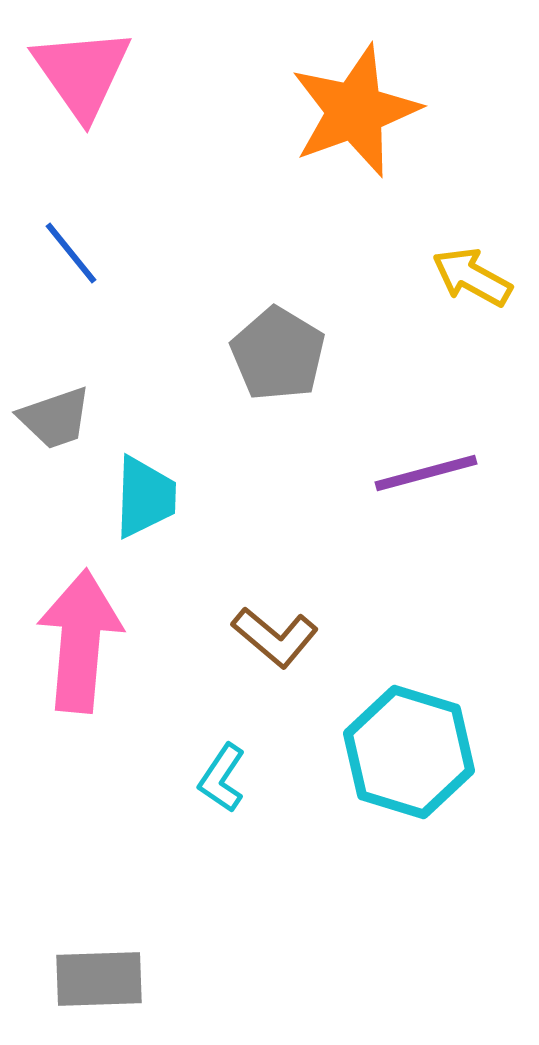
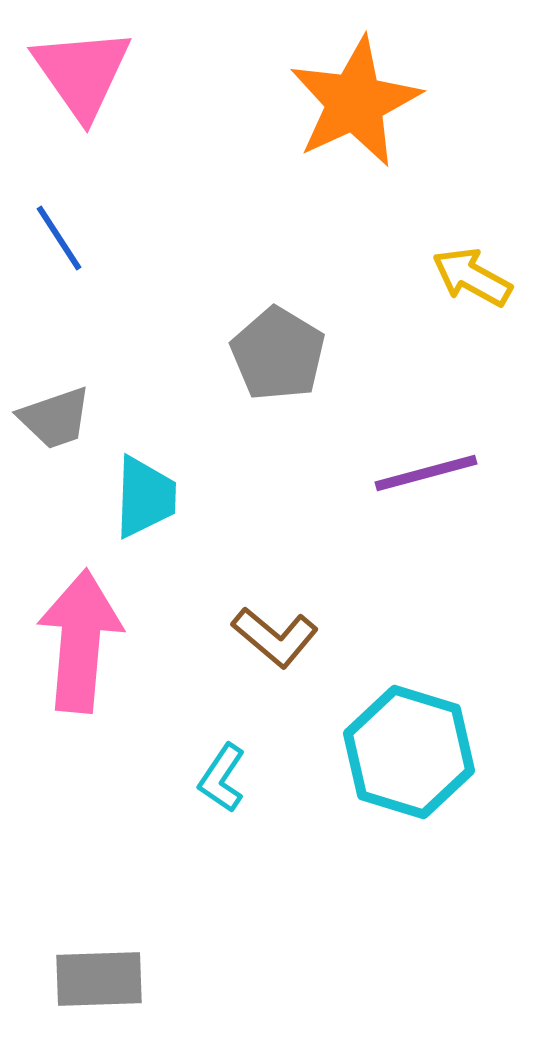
orange star: moved 9 px up; rotated 5 degrees counterclockwise
blue line: moved 12 px left, 15 px up; rotated 6 degrees clockwise
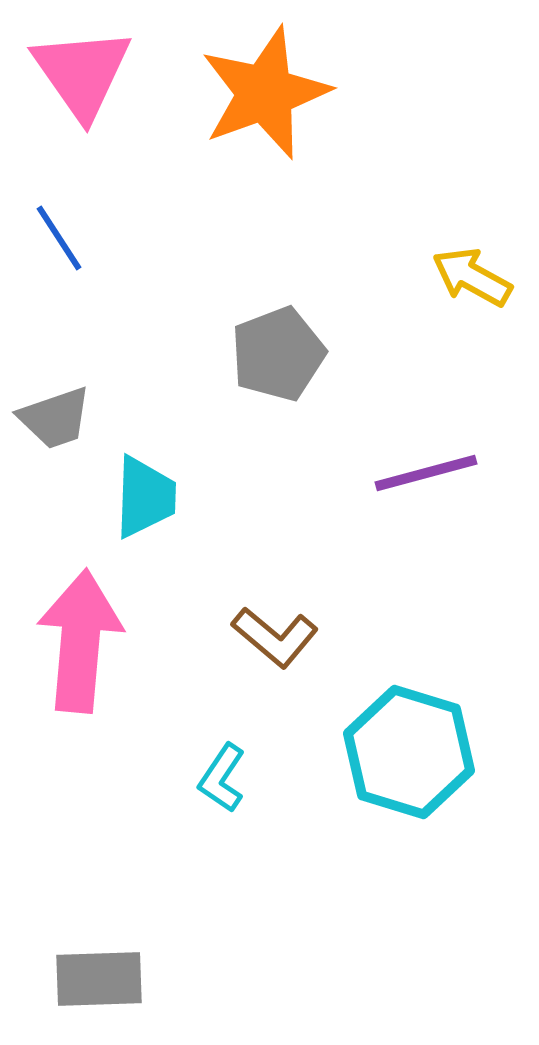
orange star: moved 90 px left, 9 px up; rotated 5 degrees clockwise
gray pentagon: rotated 20 degrees clockwise
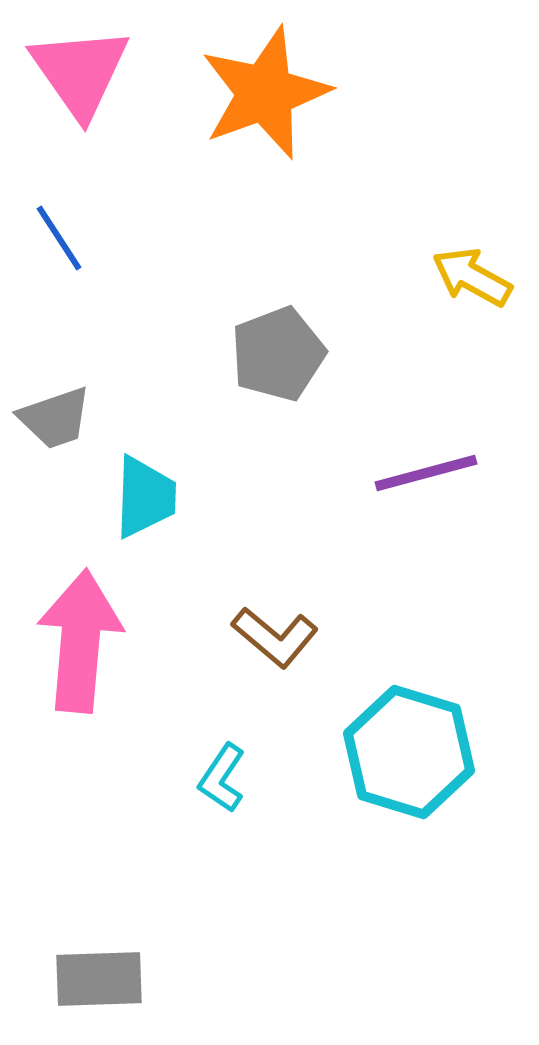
pink triangle: moved 2 px left, 1 px up
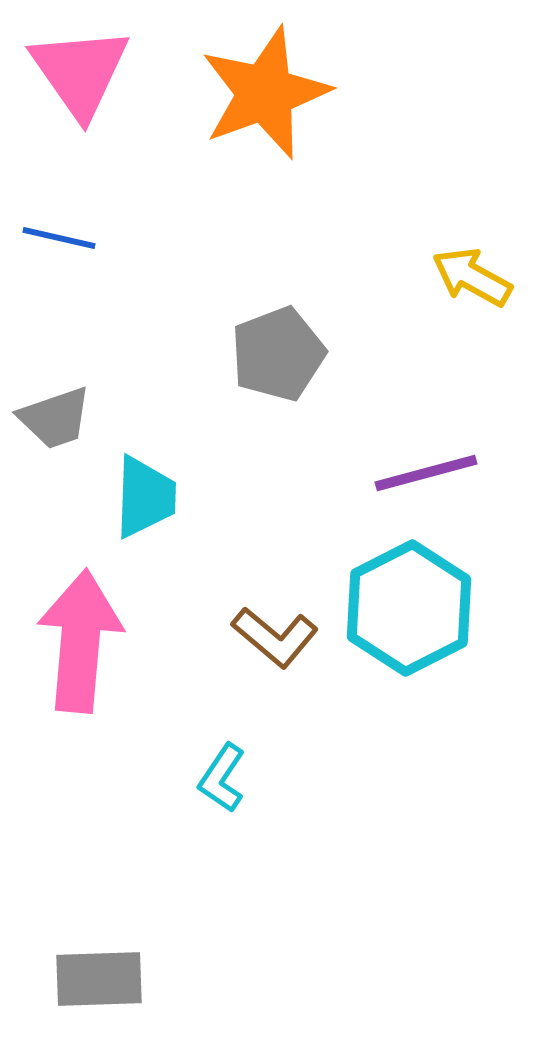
blue line: rotated 44 degrees counterclockwise
cyan hexagon: moved 144 px up; rotated 16 degrees clockwise
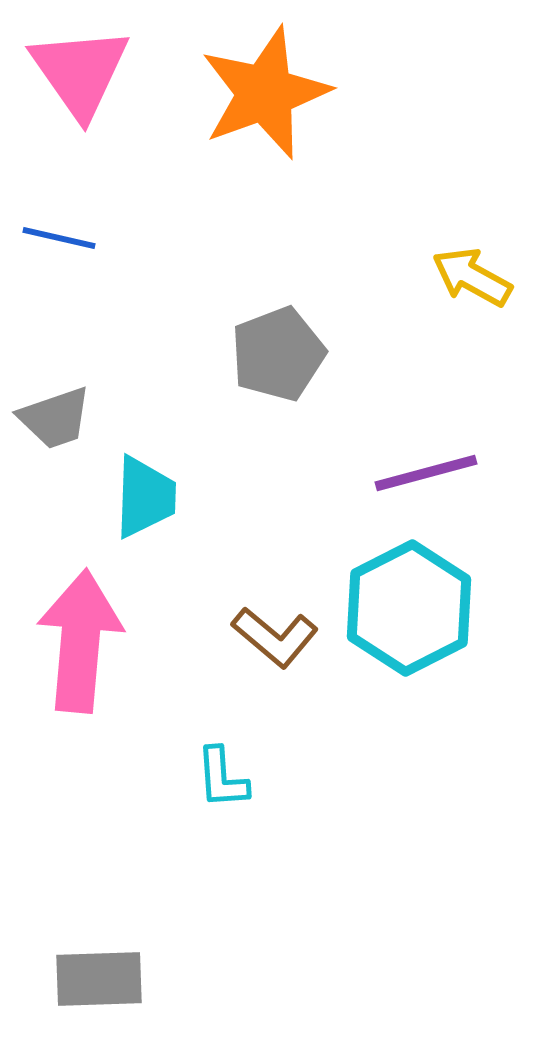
cyan L-shape: rotated 38 degrees counterclockwise
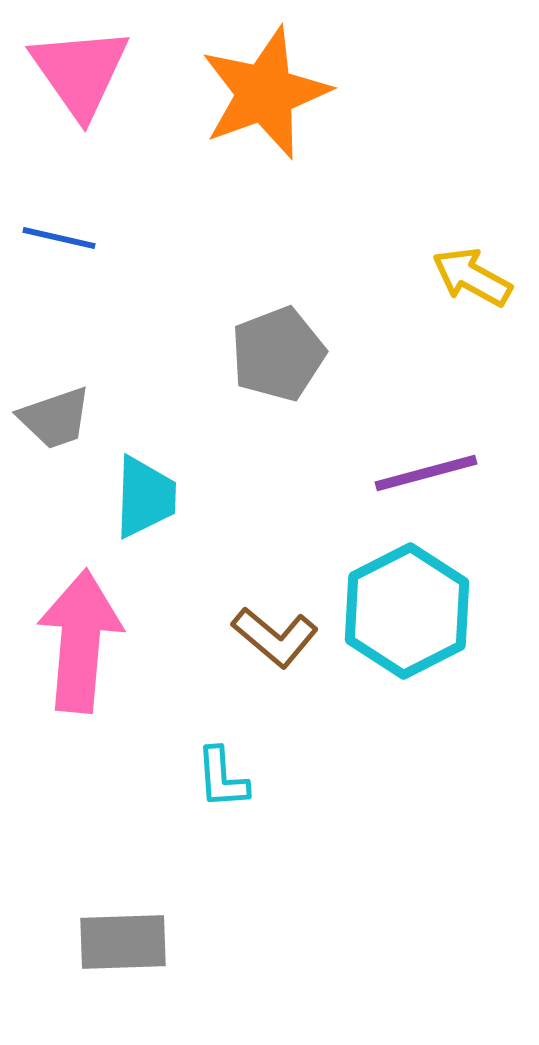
cyan hexagon: moved 2 px left, 3 px down
gray rectangle: moved 24 px right, 37 px up
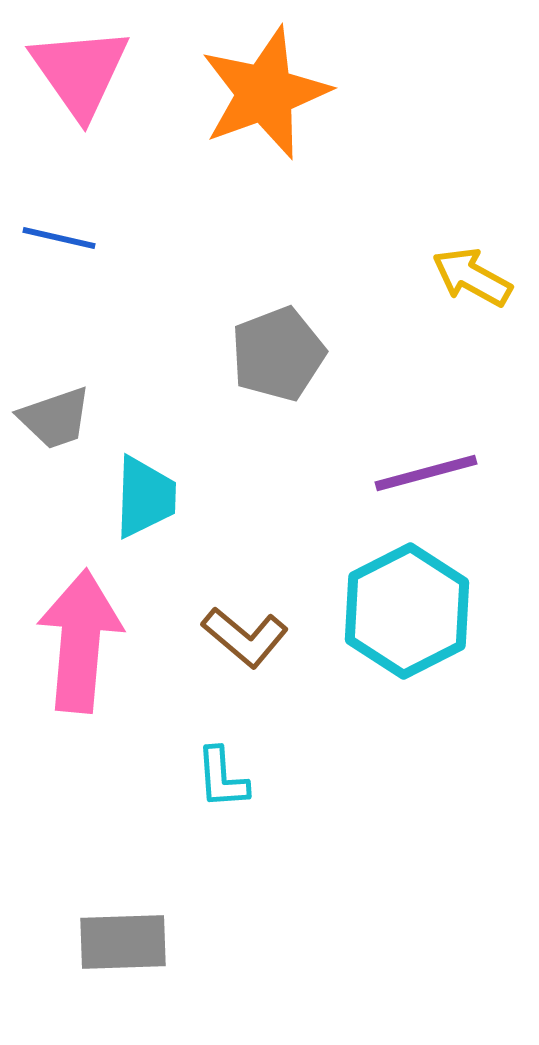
brown L-shape: moved 30 px left
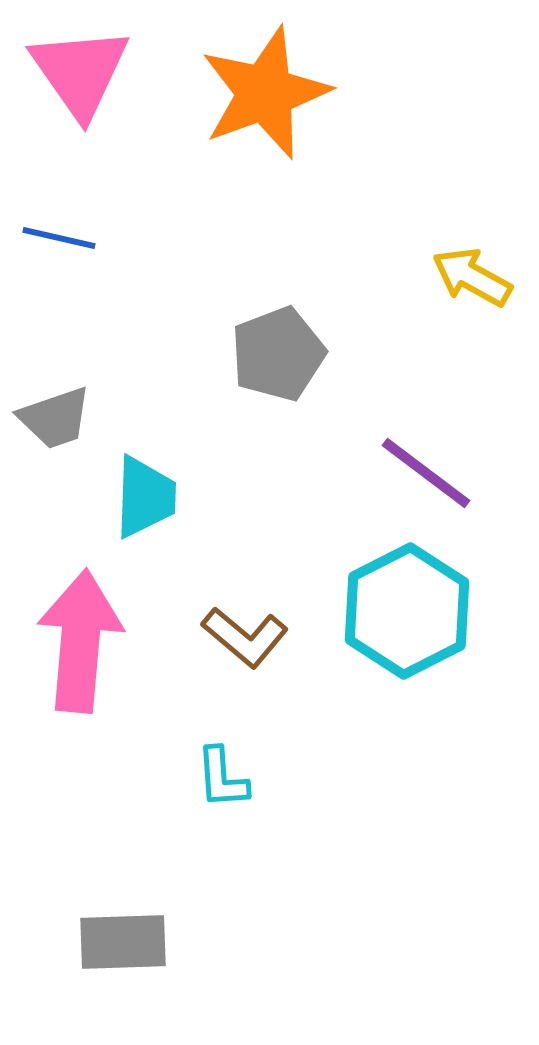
purple line: rotated 52 degrees clockwise
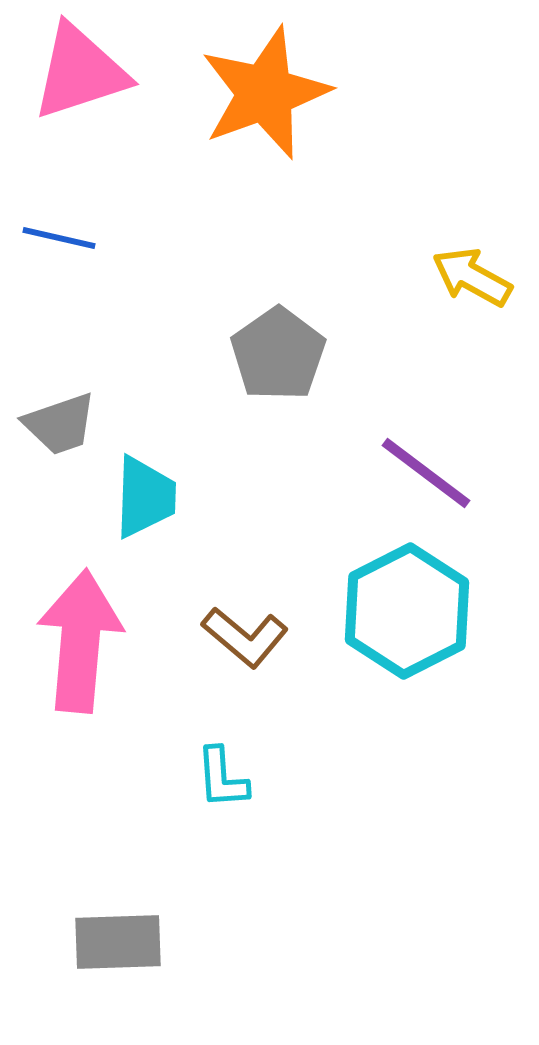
pink triangle: rotated 47 degrees clockwise
gray pentagon: rotated 14 degrees counterclockwise
gray trapezoid: moved 5 px right, 6 px down
gray rectangle: moved 5 px left
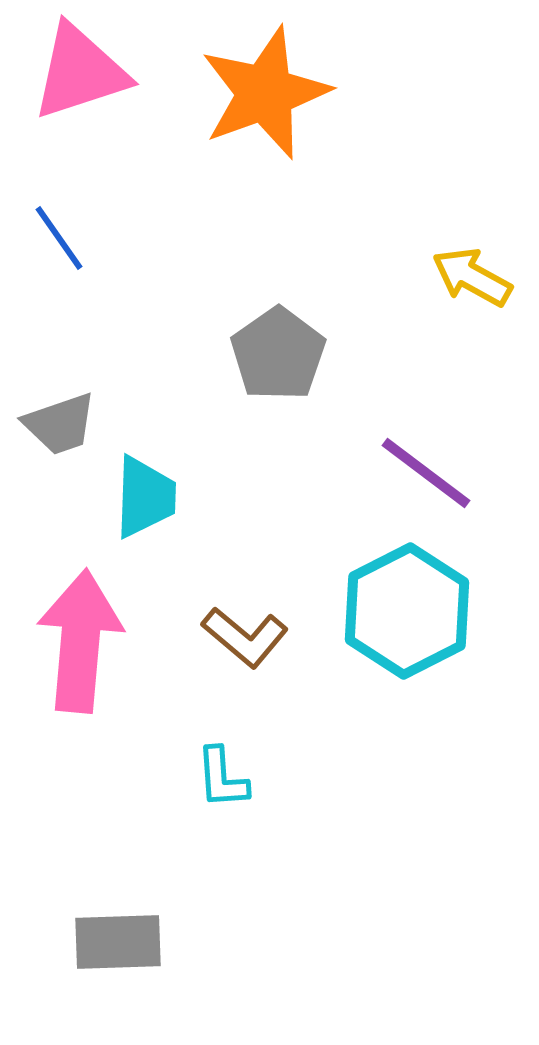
blue line: rotated 42 degrees clockwise
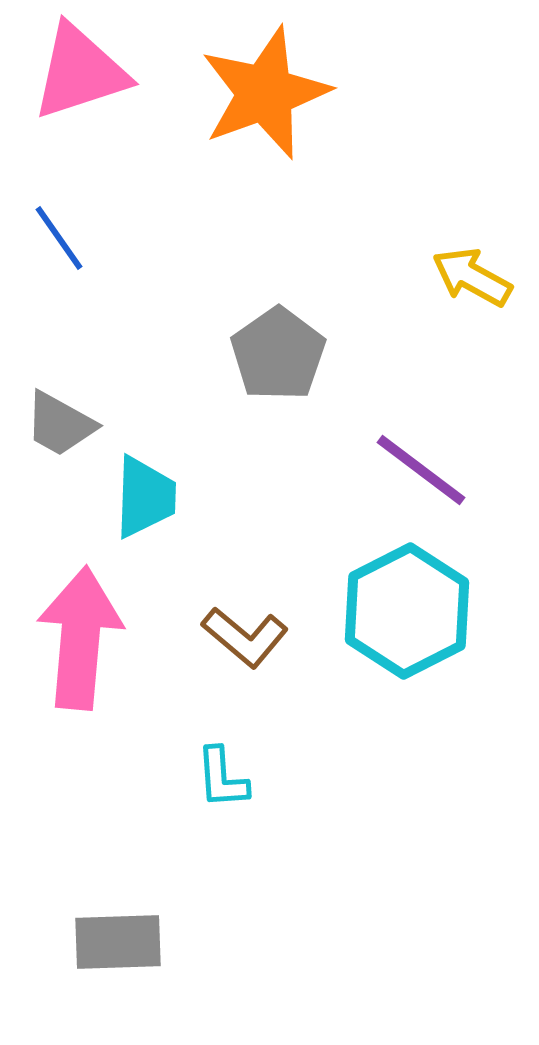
gray trapezoid: rotated 48 degrees clockwise
purple line: moved 5 px left, 3 px up
pink arrow: moved 3 px up
